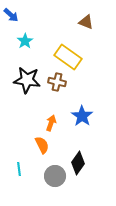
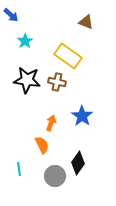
yellow rectangle: moved 1 px up
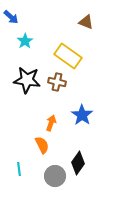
blue arrow: moved 2 px down
blue star: moved 1 px up
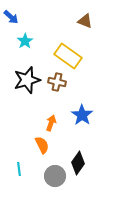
brown triangle: moved 1 px left, 1 px up
black star: rotated 24 degrees counterclockwise
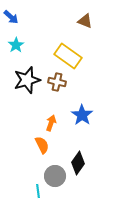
cyan star: moved 9 px left, 4 px down
cyan line: moved 19 px right, 22 px down
